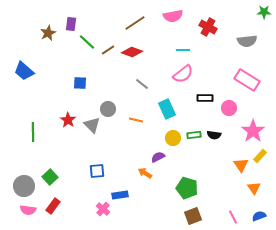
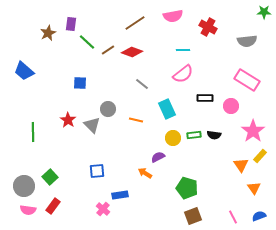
pink circle at (229, 108): moved 2 px right, 2 px up
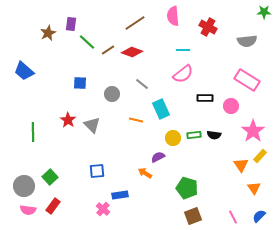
pink semicircle at (173, 16): rotated 96 degrees clockwise
gray circle at (108, 109): moved 4 px right, 15 px up
cyan rectangle at (167, 109): moved 6 px left
blue semicircle at (259, 216): rotated 24 degrees counterclockwise
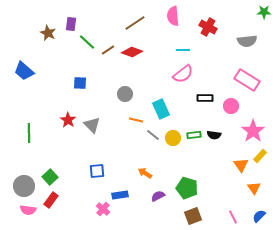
brown star at (48, 33): rotated 21 degrees counterclockwise
gray line at (142, 84): moved 11 px right, 51 px down
gray circle at (112, 94): moved 13 px right
green line at (33, 132): moved 4 px left, 1 px down
purple semicircle at (158, 157): moved 39 px down
red rectangle at (53, 206): moved 2 px left, 6 px up
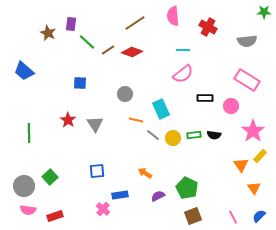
gray triangle at (92, 125): moved 3 px right, 1 px up; rotated 12 degrees clockwise
green pentagon at (187, 188): rotated 10 degrees clockwise
red rectangle at (51, 200): moved 4 px right, 16 px down; rotated 35 degrees clockwise
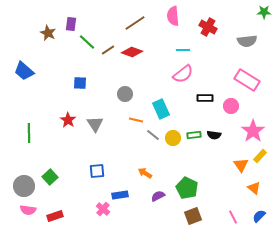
orange triangle at (254, 188): rotated 16 degrees counterclockwise
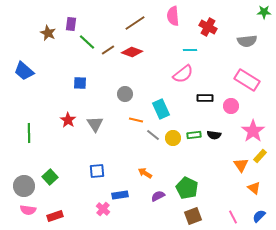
cyan line at (183, 50): moved 7 px right
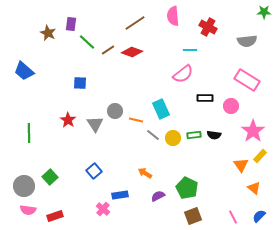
gray circle at (125, 94): moved 10 px left, 17 px down
blue square at (97, 171): moved 3 px left; rotated 35 degrees counterclockwise
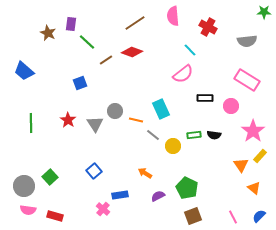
brown line at (108, 50): moved 2 px left, 10 px down
cyan line at (190, 50): rotated 48 degrees clockwise
blue square at (80, 83): rotated 24 degrees counterclockwise
green line at (29, 133): moved 2 px right, 10 px up
yellow circle at (173, 138): moved 8 px down
red rectangle at (55, 216): rotated 35 degrees clockwise
